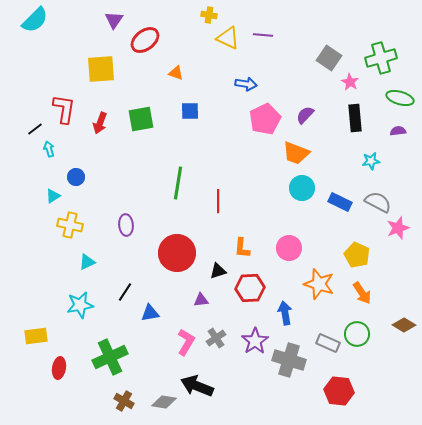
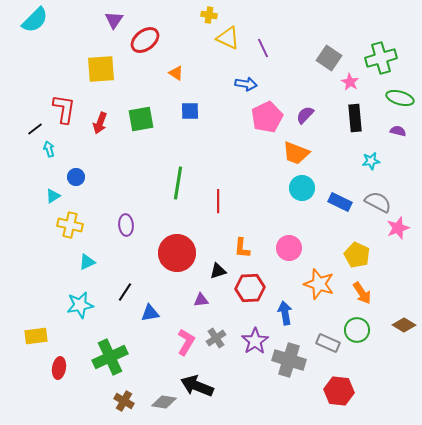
purple line at (263, 35): moved 13 px down; rotated 60 degrees clockwise
orange triangle at (176, 73): rotated 14 degrees clockwise
pink pentagon at (265, 119): moved 2 px right, 2 px up
purple semicircle at (398, 131): rotated 21 degrees clockwise
green circle at (357, 334): moved 4 px up
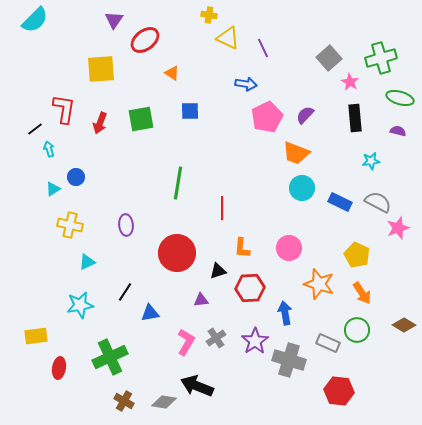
gray square at (329, 58): rotated 15 degrees clockwise
orange triangle at (176, 73): moved 4 px left
cyan triangle at (53, 196): moved 7 px up
red line at (218, 201): moved 4 px right, 7 px down
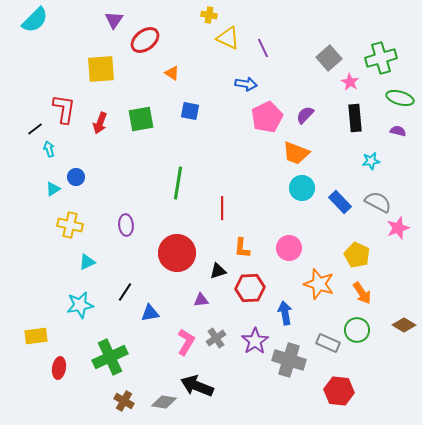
blue square at (190, 111): rotated 12 degrees clockwise
blue rectangle at (340, 202): rotated 20 degrees clockwise
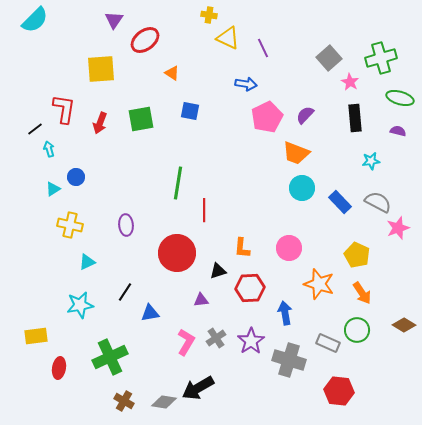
red line at (222, 208): moved 18 px left, 2 px down
purple star at (255, 341): moved 4 px left
black arrow at (197, 386): moved 1 px right, 2 px down; rotated 52 degrees counterclockwise
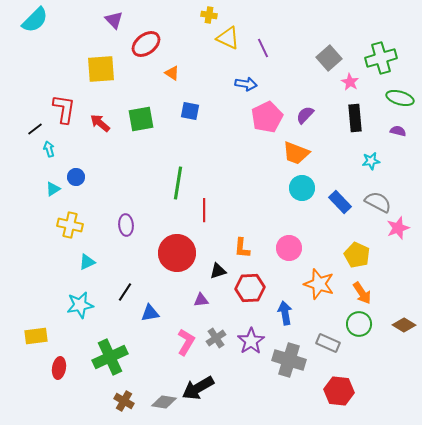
purple triangle at (114, 20): rotated 18 degrees counterclockwise
red ellipse at (145, 40): moved 1 px right, 4 px down
red arrow at (100, 123): rotated 110 degrees clockwise
green circle at (357, 330): moved 2 px right, 6 px up
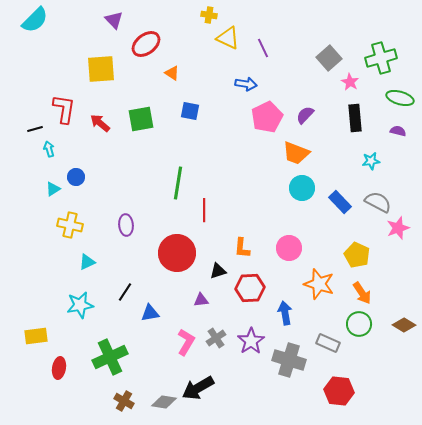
black line at (35, 129): rotated 21 degrees clockwise
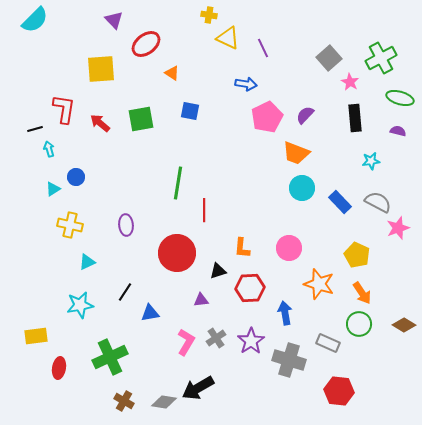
green cross at (381, 58): rotated 12 degrees counterclockwise
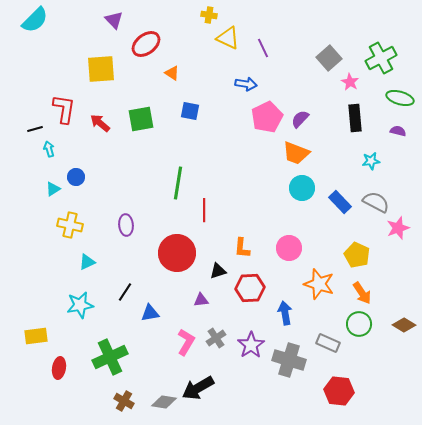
purple semicircle at (305, 115): moved 5 px left, 4 px down
gray semicircle at (378, 202): moved 2 px left
purple star at (251, 341): moved 4 px down
